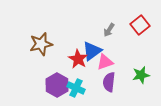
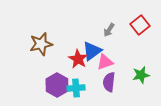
cyan cross: rotated 30 degrees counterclockwise
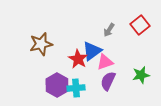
purple semicircle: moved 1 px left, 1 px up; rotated 18 degrees clockwise
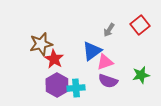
red star: moved 24 px left
purple semicircle: rotated 96 degrees counterclockwise
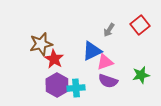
blue triangle: rotated 10 degrees clockwise
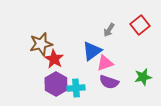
blue triangle: rotated 10 degrees counterclockwise
pink triangle: moved 1 px down
green star: moved 2 px right, 2 px down
purple semicircle: moved 1 px right, 1 px down
purple hexagon: moved 1 px left, 1 px up
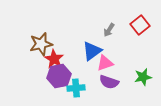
purple hexagon: moved 3 px right, 8 px up; rotated 20 degrees clockwise
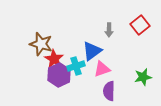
gray arrow: rotated 32 degrees counterclockwise
brown star: rotated 30 degrees clockwise
pink triangle: moved 3 px left, 6 px down
purple hexagon: moved 1 px up; rotated 15 degrees counterclockwise
purple semicircle: moved 9 px down; rotated 72 degrees clockwise
cyan cross: moved 22 px up; rotated 12 degrees counterclockwise
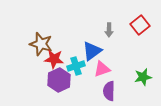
red star: rotated 24 degrees counterclockwise
purple hexagon: moved 5 px down
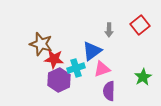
cyan cross: moved 2 px down
green star: rotated 18 degrees counterclockwise
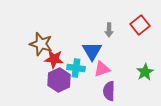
blue triangle: rotated 25 degrees counterclockwise
cyan cross: rotated 24 degrees clockwise
green star: moved 2 px right, 5 px up
